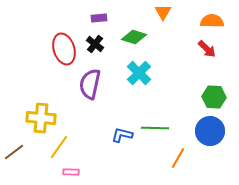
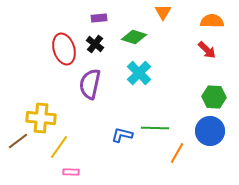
red arrow: moved 1 px down
brown line: moved 4 px right, 11 px up
orange line: moved 1 px left, 5 px up
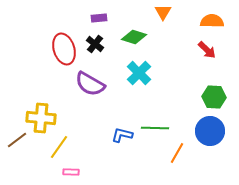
purple semicircle: rotated 72 degrees counterclockwise
brown line: moved 1 px left, 1 px up
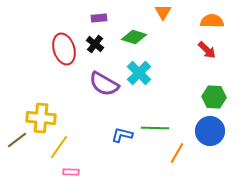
purple semicircle: moved 14 px right
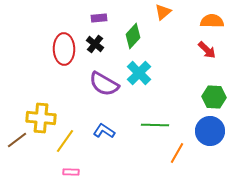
orange triangle: rotated 18 degrees clockwise
green diamond: moved 1 px left, 1 px up; rotated 65 degrees counterclockwise
red ellipse: rotated 16 degrees clockwise
green line: moved 3 px up
blue L-shape: moved 18 px left, 4 px up; rotated 20 degrees clockwise
yellow line: moved 6 px right, 6 px up
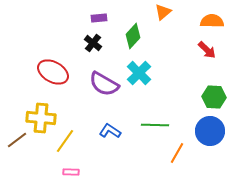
black cross: moved 2 px left, 1 px up
red ellipse: moved 11 px left, 23 px down; rotated 60 degrees counterclockwise
blue L-shape: moved 6 px right
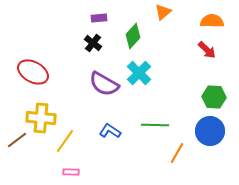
red ellipse: moved 20 px left
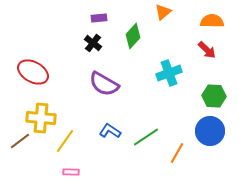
cyan cross: moved 30 px right; rotated 25 degrees clockwise
green hexagon: moved 1 px up
green line: moved 9 px left, 12 px down; rotated 36 degrees counterclockwise
brown line: moved 3 px right, 1 px down
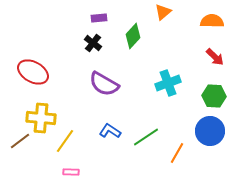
red arrow: moved 8 px right, 7 px down
cyan cross: moved 1 px left, 10 px down
